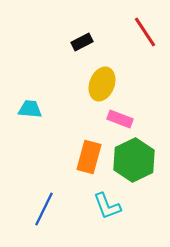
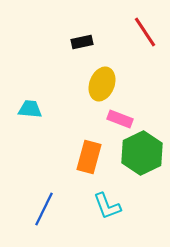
black rectangle: rotated 15 degrees clockwise
green hexagon: moved 8 px right, 7 px up
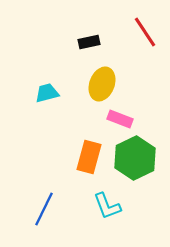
black rectangle: moved 7 px right
cyan trapezoid: moved 17 px right, 16 px up; rotated 20 degrees counterclockwise
green hexagon: moved 7 px left, 5 px down
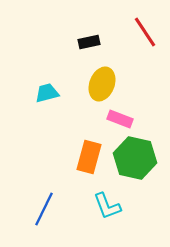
green hexagon: rotated 21 degrees counterclockwise
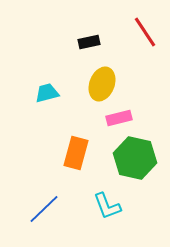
pink rectangle: moved 1 px left, 1 px up; rotated 35 degrees counterclockwise
orange rectangle: moved 13 px left, 4 px up
blue line: rotated 20 degrees clockwise
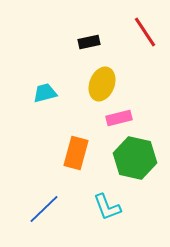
cyan trapezoid: moved 2 px left
cyan L-shape: moved 1 px down
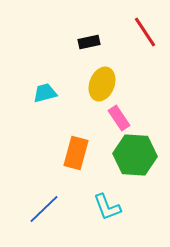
pink rectangle: rotated 70 degrees clockwise
green hexagon: moved 3 px up; rotated 9 degrees counterclockwise
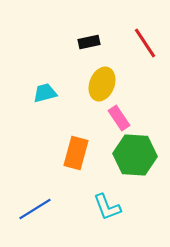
red line: moved 11 px down
blue line: moved 9 px left; rotated 12 degrees clockwise
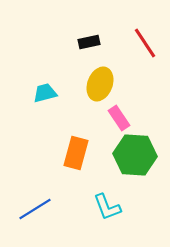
yellow ellipse: moved 2 px left
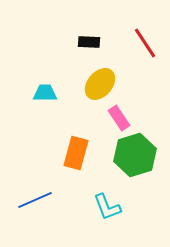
black rectangle: rotated 15 degrees clockwise
yellow ellipse: rotated 20 degrees clockwise
cyan trapezoid: rotated 15 degrees clockwise
green hexagon: rotated 21 degrees counterclockwise
blue line: moved 9 px up; rotated 8 degrees clockwise
